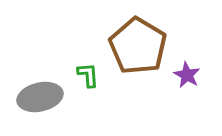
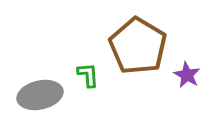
gray ellipse: moved 2 px up
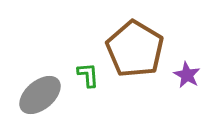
brown pentagon: moved 3 px left, 3 px down
gray ellipse: rotated 27 degrees counterclockwise
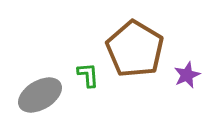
purple star: rotated 20 degrees clockwise
gray ellipse: rotated 9 degrees clockwise
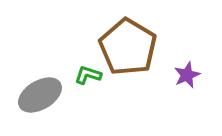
brown pentagon: moved 7 px left, 2 px up
green L-shape: rotated 68 degrees counterclockwise
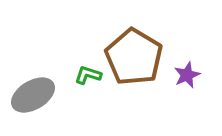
brown pentagon: moved 6 px right, 10 px down
gray ellipse: moved 7 px left
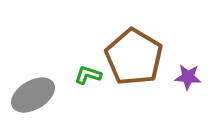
purple star: moved 1 px right, 2 px down; rotated 28 degrees clockwise
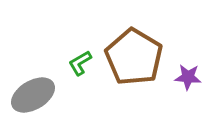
green L-shape: moved 8 px left, 12 px up; rotated 48 degrees counterclockwise
